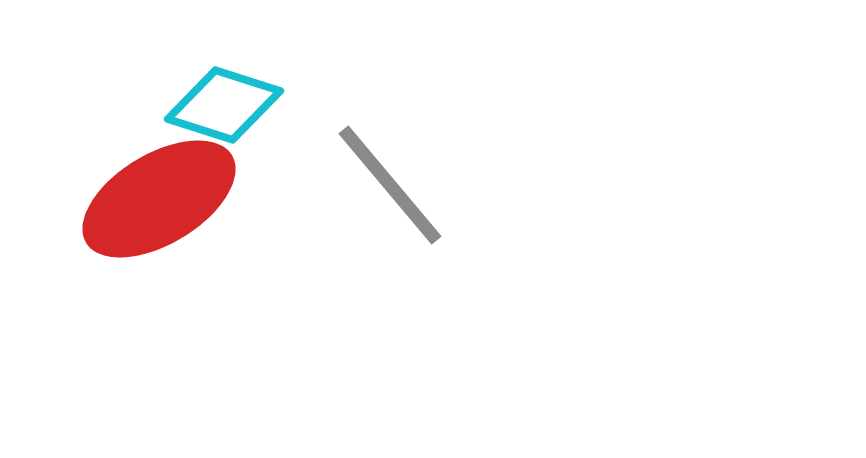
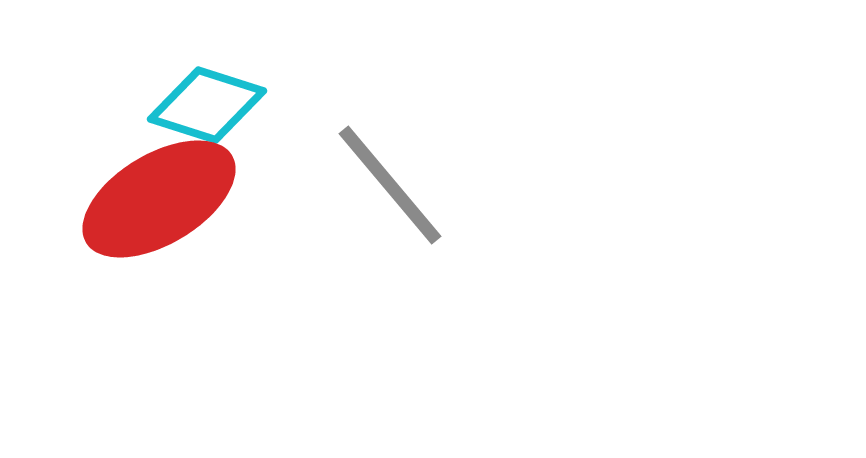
cyan diamond: moved 17 px left
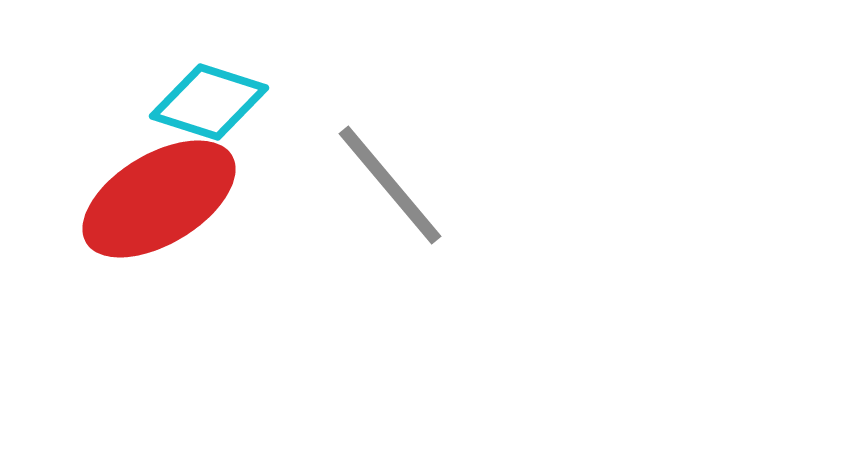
cyan diamond: moved 2 px right, 3 px up
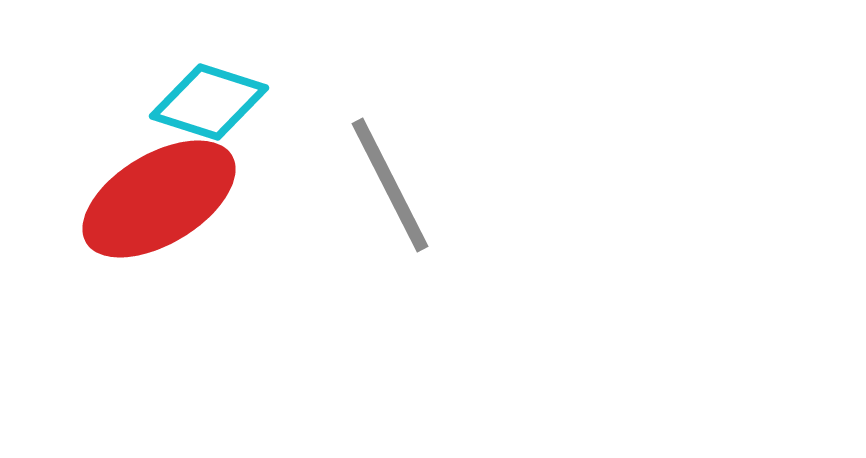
gray line: rotated 13 degrees clockwise
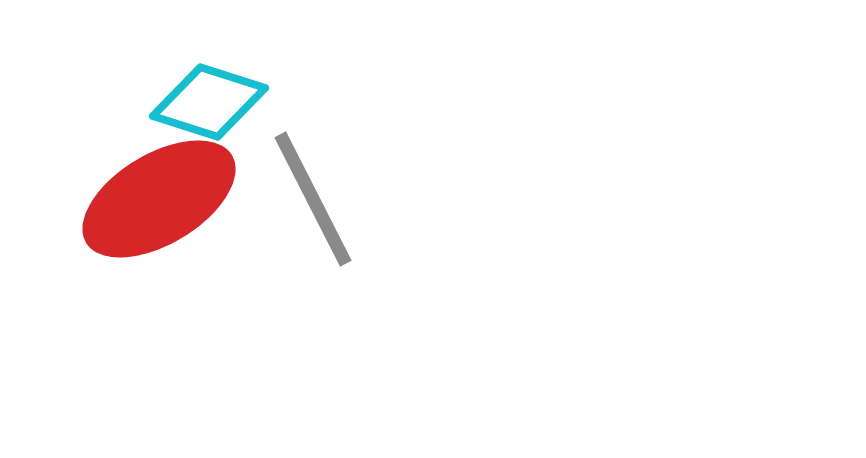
gray line: moved 77 px left, 14 px down
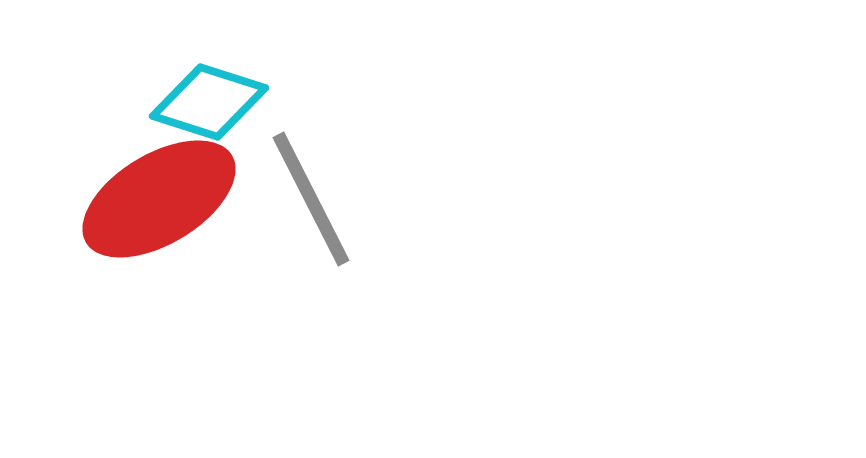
gray line: moved 2 px left
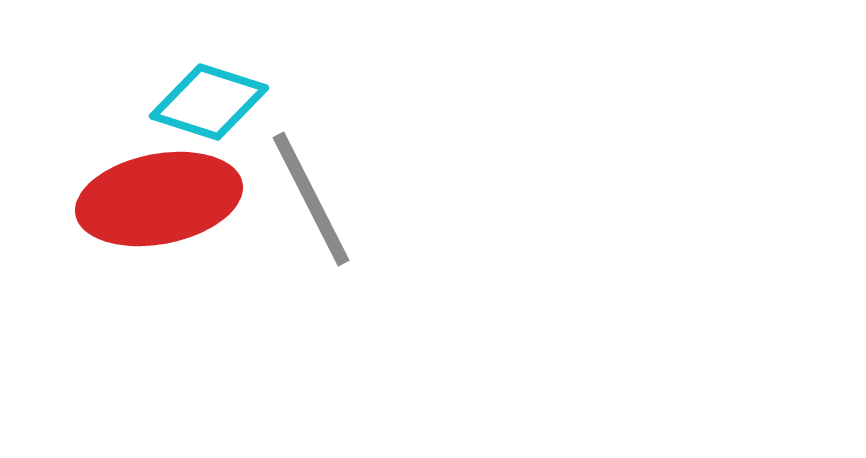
red ellipse: rotated 20 degrees clockwise
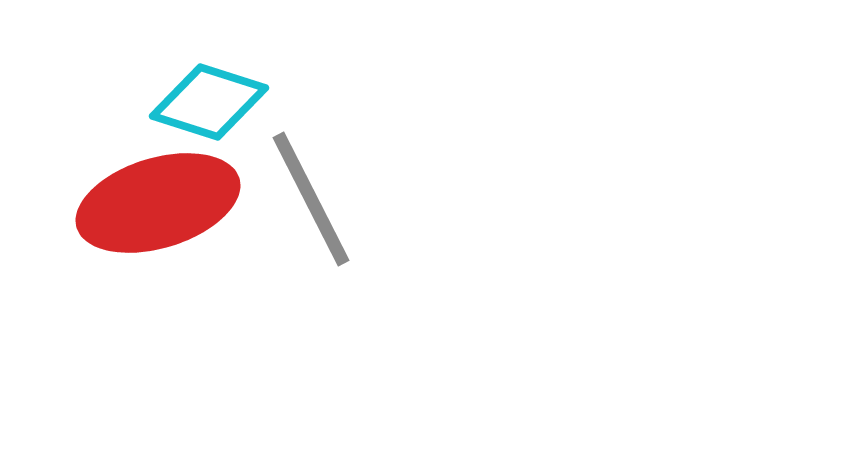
red ellipse: moved 1 px left, 4 px down; rotated 6 degrees counterclockwise
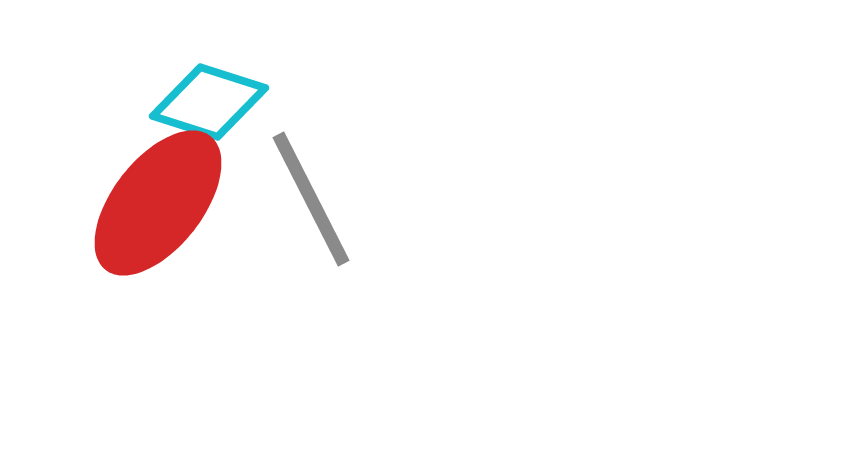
red ellipse: rotated 35 degrees counterclockwise
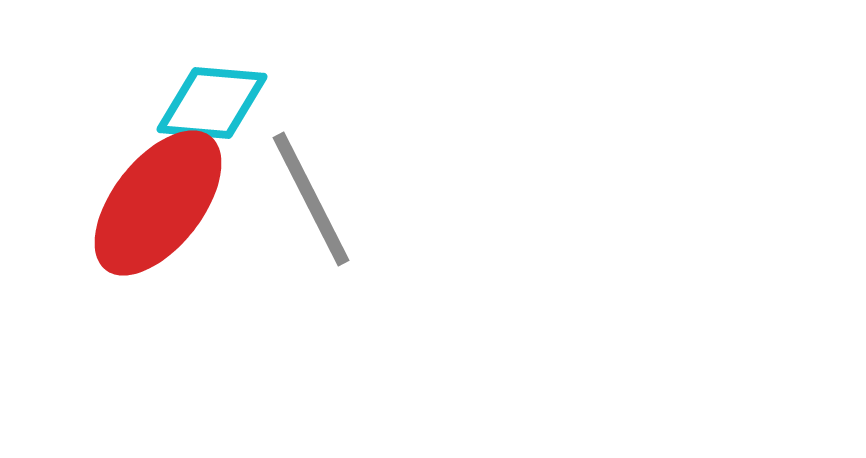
cyan diamond: moved 3 px right, 1 px down; rotated 13 degrees counterclockwise
